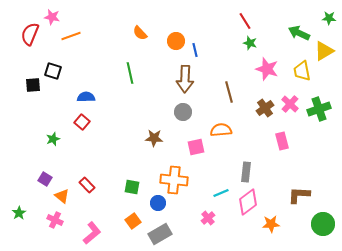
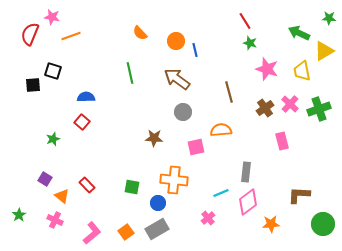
brown arrow at (185, 79): moved 8 px left; rotated 124 degrees clockwise
green star at (19, 213): moved 2 px down
orange square at (133, 221): moved 7 px left, 11 px down
gray rectangle at (160, 234): moved 3 px left, 5 px up
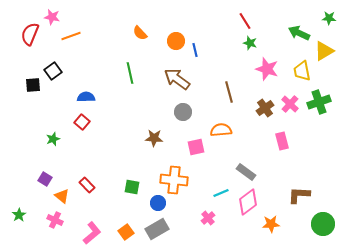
black square at (53, 71): rotated 36 degrees clockwise
green cross at (319, 109): moved 7 px up
gray rectangle at (246, 172): rotated 60 degrees counterclockwise
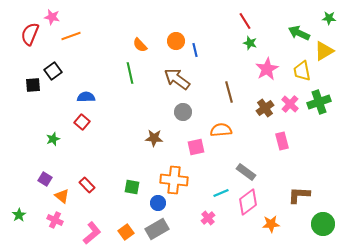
orange semicircle at (140, 33): moved 12 px down
pink star at (267, 69): rotated 25 degrees clockwise
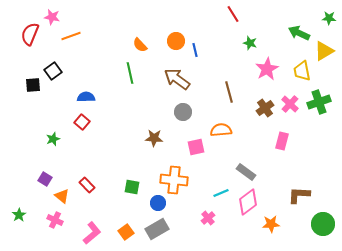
red line at (245, 21): moved 12 px left, 7 px up
pink rectangle at (282, 141): rotated 30 degrees clockwise
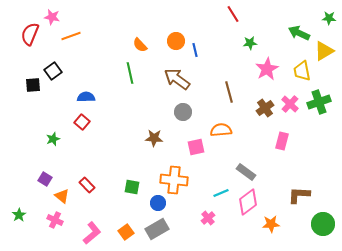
green star at (250, 43): rotated 24 degrees counterclockwise
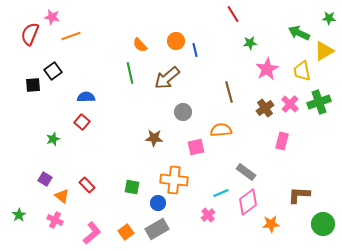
brown arrow at (177, 79): moved 10 px left, 1 px up; rotated 76 degrees counterclockwise
pink cross at (208, 218): moved 3 px up
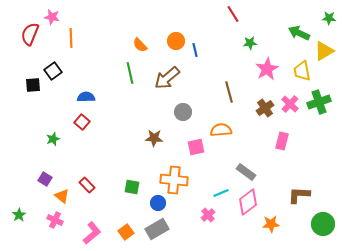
orange line at (71, 36): moved 2 px down; rotated 72 degrees counterclockwise
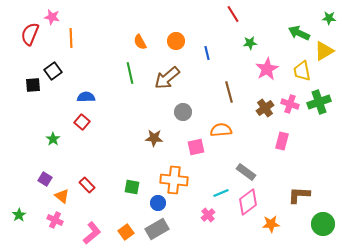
orange semicircle at (140, 45): moved 3 px up; rotated 14 degrees clockwise
blue line at (195, 50): moved 12 px right, 3 px down
pink cross at (290, 104): rotated 24 degrees counterclockwise
green star at (53, 139): rotated 16 degrees counterclockwise
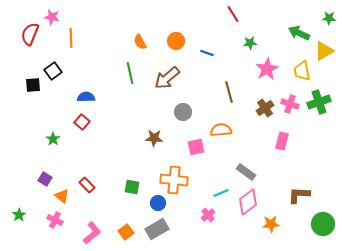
blue line at (207, 53): rotated 56 degrees counterclockwise
